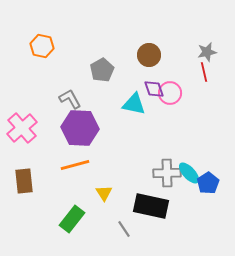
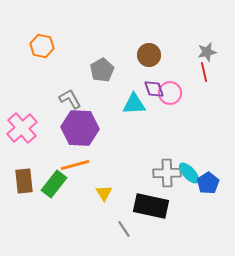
cyan triangle: rotated 15 degrees counterclockwise
green rectangle: moved 18 px left, 35 px up
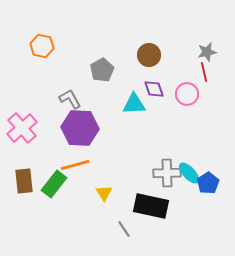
pink circle: moved 17 px right, 1 px down
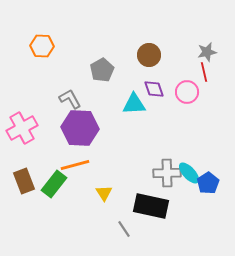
orange hexagon: rotated 10 degrees counterclockwise
pink circle: moved 2 px up
pink cross: rotated 12 degrees clockwise
brown rectangle: rotated 15 degrees counterclockwise
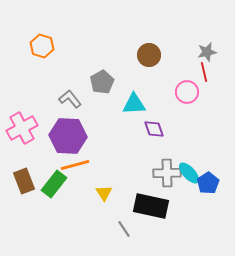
orange hexagon: rotated 15 degrees clockwise
gray pentagon: moved 12 px down
purple diamond: moved 40 px down
gray L-shape: rotated 10 degrees counterclockwise
purple hexagon: moved 12 px left, 8 px down
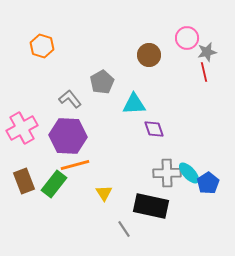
pink circle: moved 54 px up
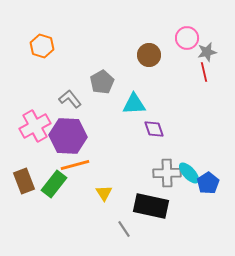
pink cross: moved 13 px right, 2 px up
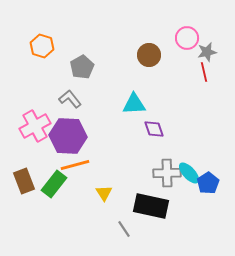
gray pentagon: moved 20 px left, 15 px up
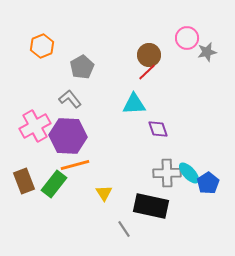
orange hexagon: rotated 20 degrees clockwise
red line: moved 57 px left; rotated 60 degrees clockwise
purple diamond: moved 4 px right
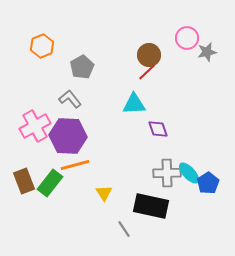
green rectangle: moved 4 px left, 1 px up
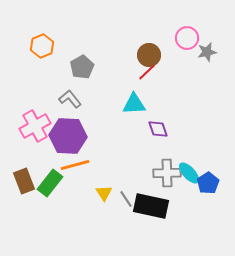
gray line: moved 2 px right, 30 px up
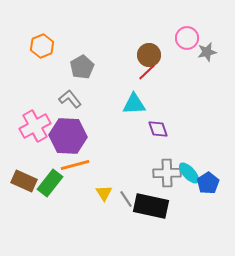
brown rectangle: rotated 45 degrees counterclockwise
